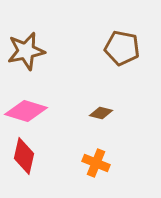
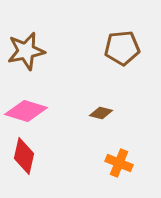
brown pentagon: rotated 16 degrees counterclockwise
orange cross: moved 23 px right
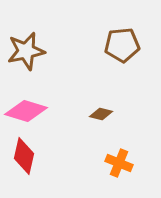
brown pentagon: moved 3 px up
brown diamond: moved 1 px down
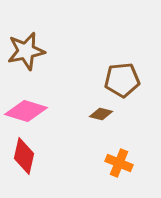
brown pentagon: moved 35 px down
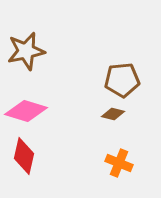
brown diamond: moved 12 px right
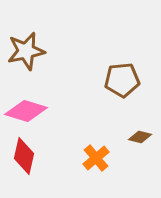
brown diamond: moved 27 px right, 23 px down
orange cross: moved 23 px left, 5 px up; rotated 28 degrees clockwise
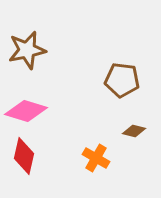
brown star: moved 1 px right, 1 px up
brown pentagon: rotated 12 degrees clockwise
brown diamond: moved 6 px left, 6 px up
orange cross: rotated 20 degrees counterclockwise
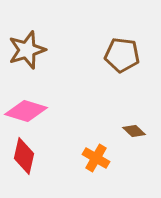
brown star: rotated 6 degrees counterclockwise
brown pentagon: moved 25 px up
brown diamond: rotated 30 degrees clockwise
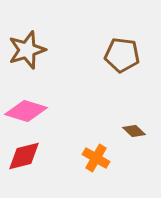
red diamond: rotated 63 degrees clockwise
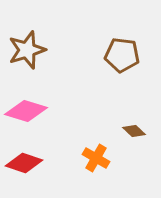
red diamond: moved 7 px down; rotated 33 degrees clockwise
